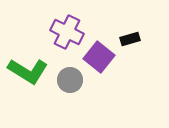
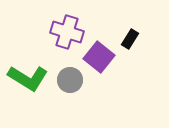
purple cross: rotated 8 degrees counterclockwise
black rectangle: rotated 42 degrees counterclockwise
green L-shape: moved 7 px down
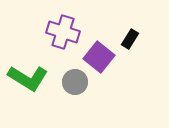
purple cross: moved 4 px left
gray circle: moved 5 px right, 2 px down
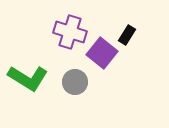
purple cross: moved 7 px right
black rectangle: moved 3 px left, 4 px up
purple square: moved 3 px right, 4 px up
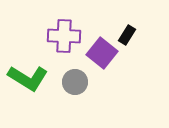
purple cross: moved 6 px left, 4 px down; rotated 16 degrees counterclockwise
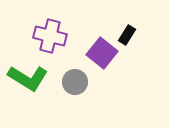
purple cross: moved 14 px left; rotated 12 degrees clockwise
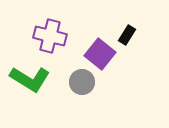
purple square: moved 2 px left, 1 px down
green L-shape: moved 2 px right, 1 px down
gray circle: moved 7 px right
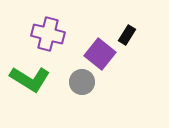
purple cross: moved 2 px left, 2 px up
